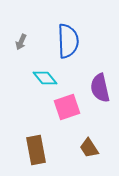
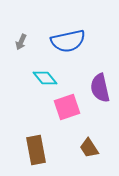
blue semicircle: rotated 80 degrees clockwise
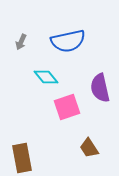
cyan diamond: moved 1 px right, 1 px up
brown rectangle: moved 14 px left, 8 px down
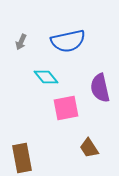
pink square: moved 1 px left, 1 px down; rotated 8 degrees clockwise
